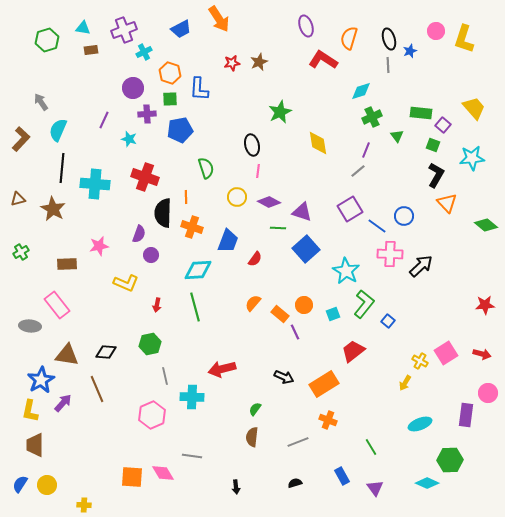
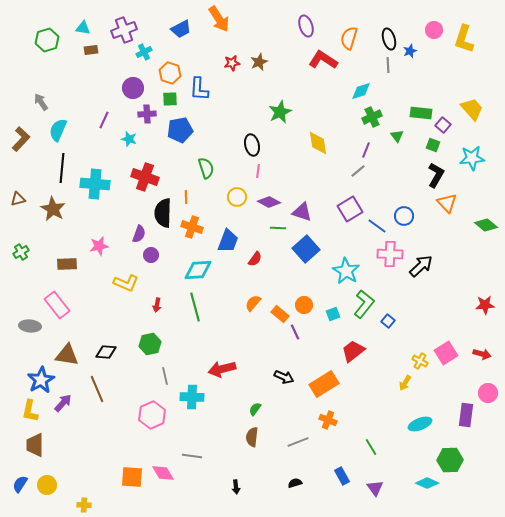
pink circle at (436, 31): moved 2 px left, 1 px up
yellow trapezoid at (474, 108): moved 2 px left, 1 px down
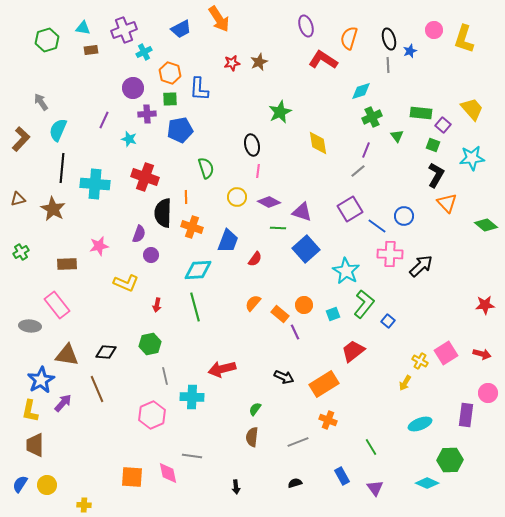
pink diamond at (163, 473): moved 5 px right; rotated 20 degrees clockwise
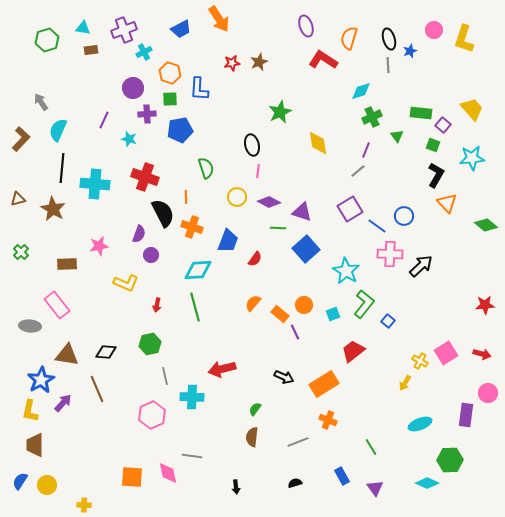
black semicircle at (163, 213): rotated 152 degrees clockwise
green cross at (21, 252): rotated 14 degrees counterclockwise
blue semicircle at (20, 484): moved 3 px up
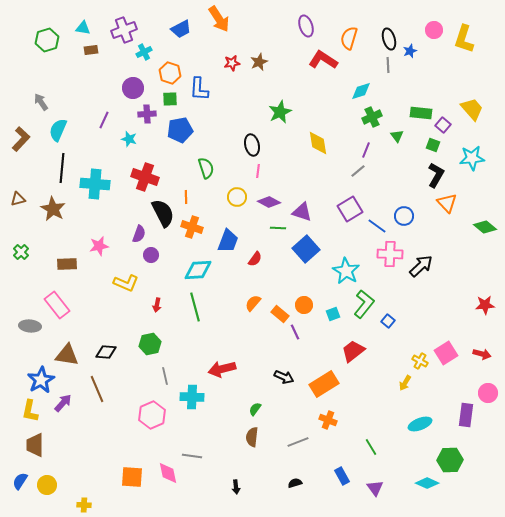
green diamond at (486, 225): moved 1 px left, 2 px down
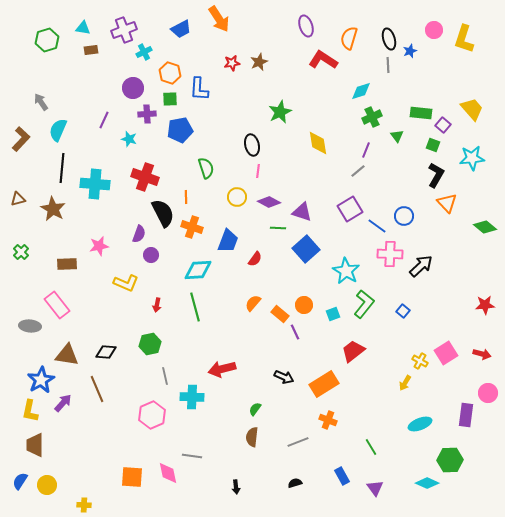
blue square at (388, 321): moved 15 px right, 10 px up
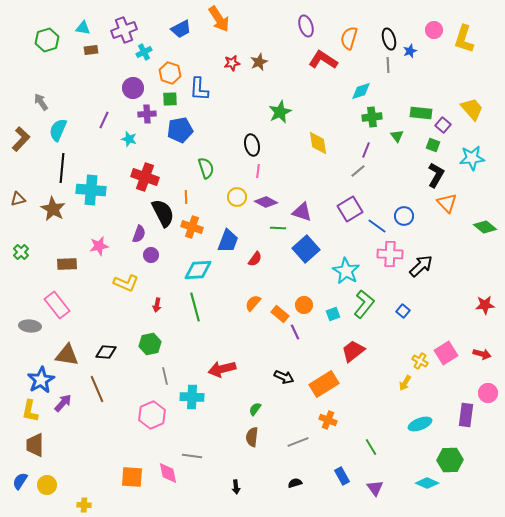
green cross at (372, 117): rotated 18 degrees clockwise
cyan cross at (95, 184): moved 4 px left, 6 px down
purple diamond at (269, 202): moved 3 px left
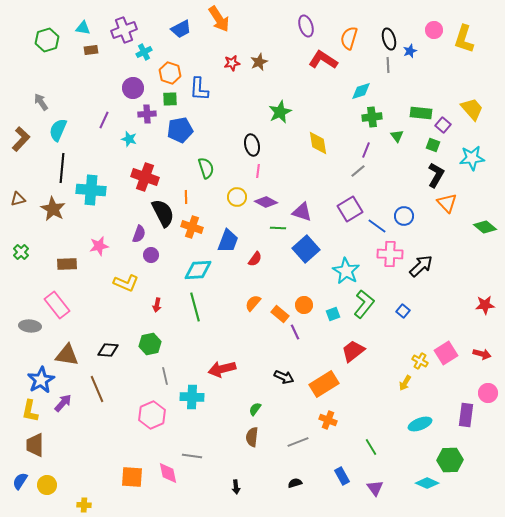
black diamond at (106, 352): moved 2 px right, 2 px up
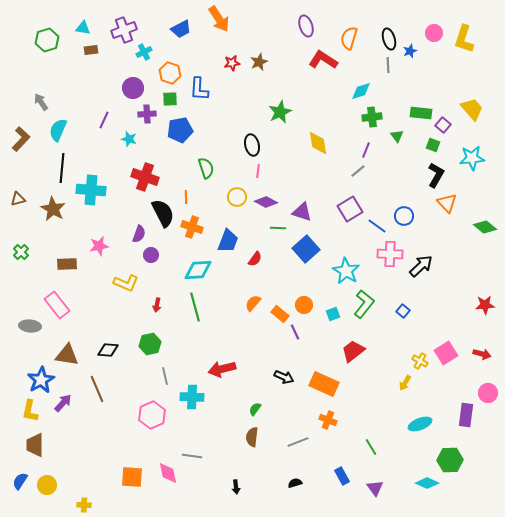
pink circle at (434, 30): moved 3 px down
orange rectangle at (324, 384): rotated 56 degrees clockwise
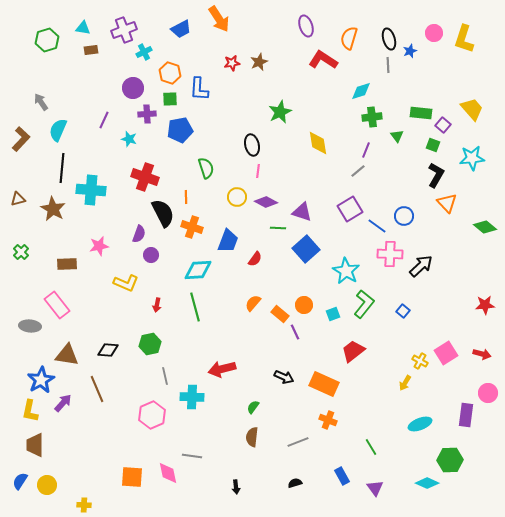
green semicircle at (255, 409): moved 2 px left, 2 px up
